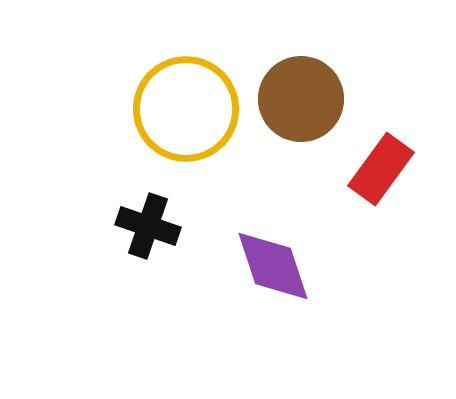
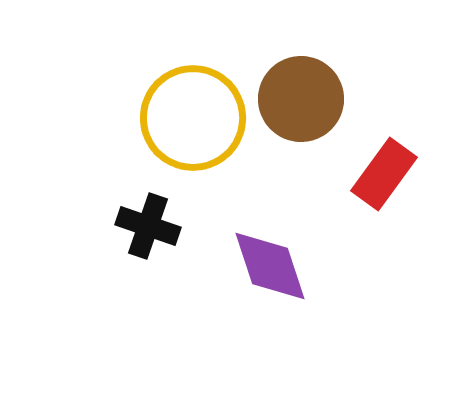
yellow circle: moved 7 px right, 9 px down
red rectangle: moved 3 px right, 5 px down
purple diamond: moved 3 px left
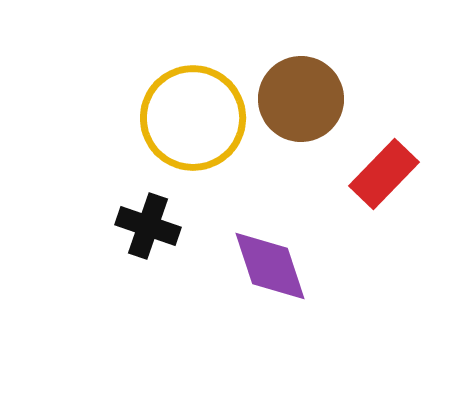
red rectangle: rotated 8 degrees clockwise
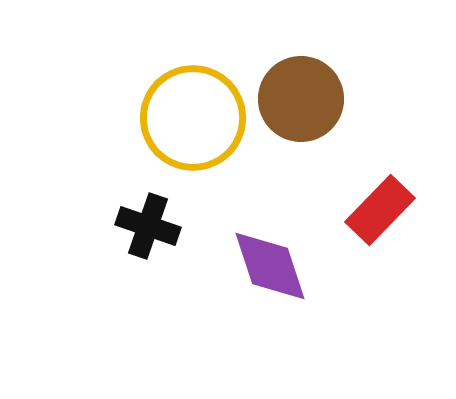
red rectangle: moved 4 px left, 36 px down
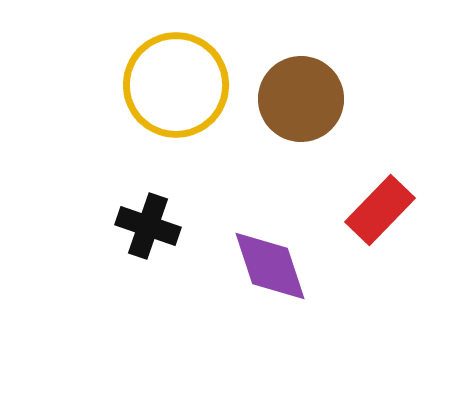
yellow circle: moved 17 px left, 33 px up
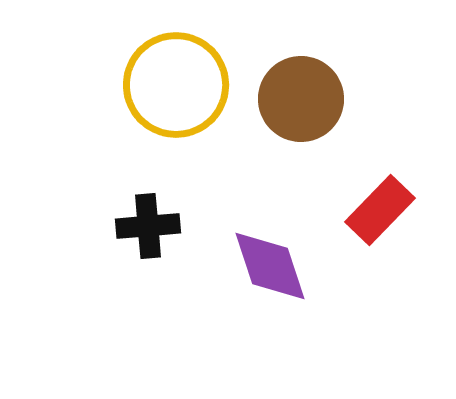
black cross: rotated 24 degrees counterclockwise
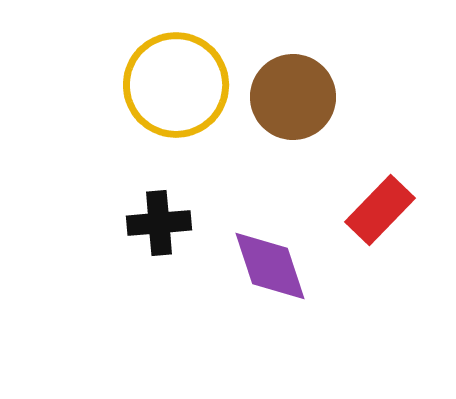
brown circle: moved 8 px left, 2 px up
black cross: moved 11 px right, 3 px up
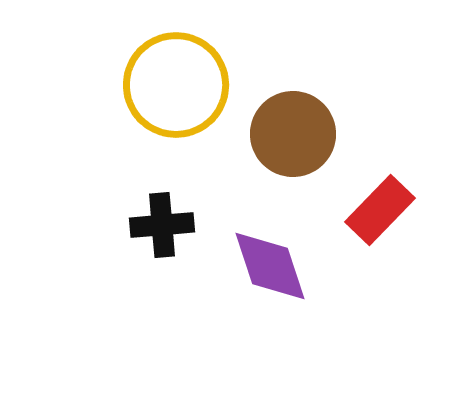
brown circle: moved 37 px down
black cross: moved 3 px right, 2 px down
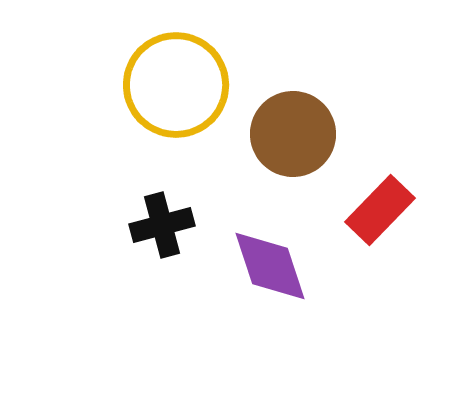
black cross: rotated 10 degrees counterclockwise
